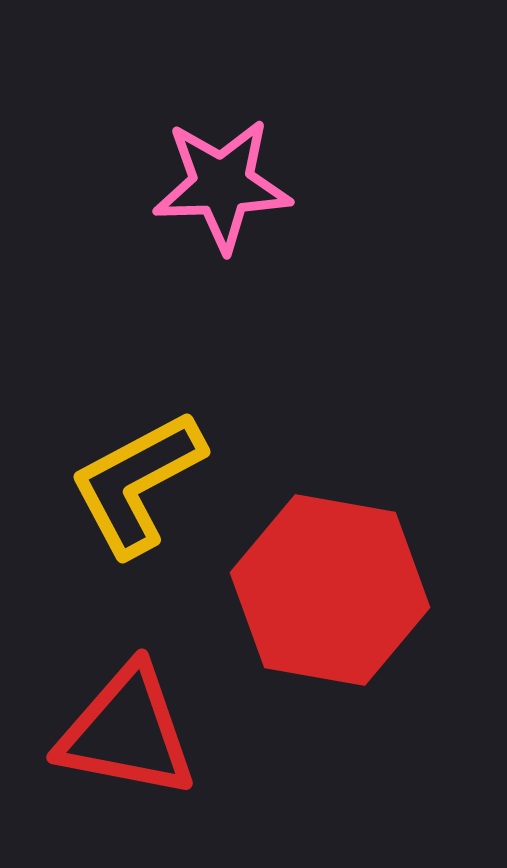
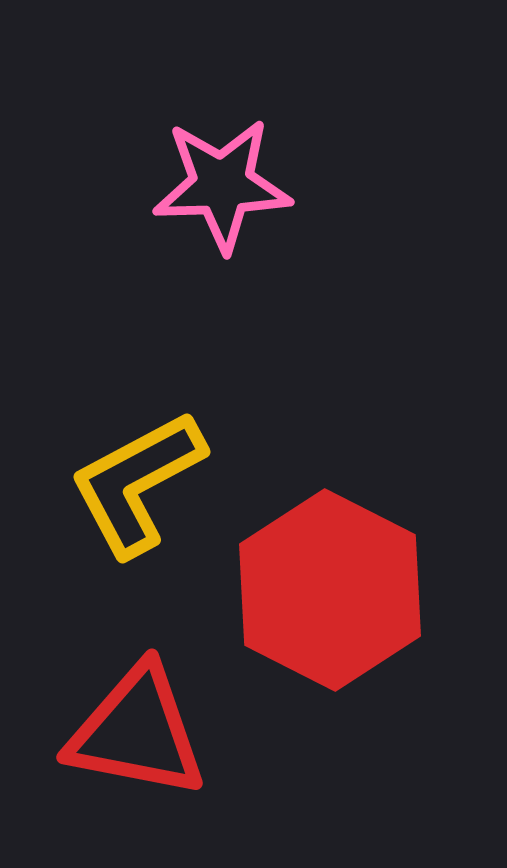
red hexagon: rotated 17 degrees clockwise
red triangle: moved 10 px right
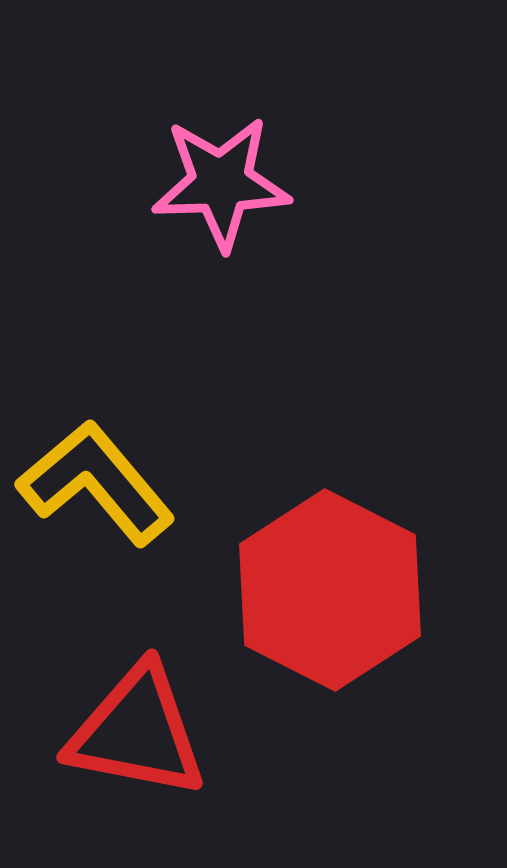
pink star: moved 1 px left, 2 px up
yellow L-shape: moved 41 px left; rotated 78 degrees clockwise
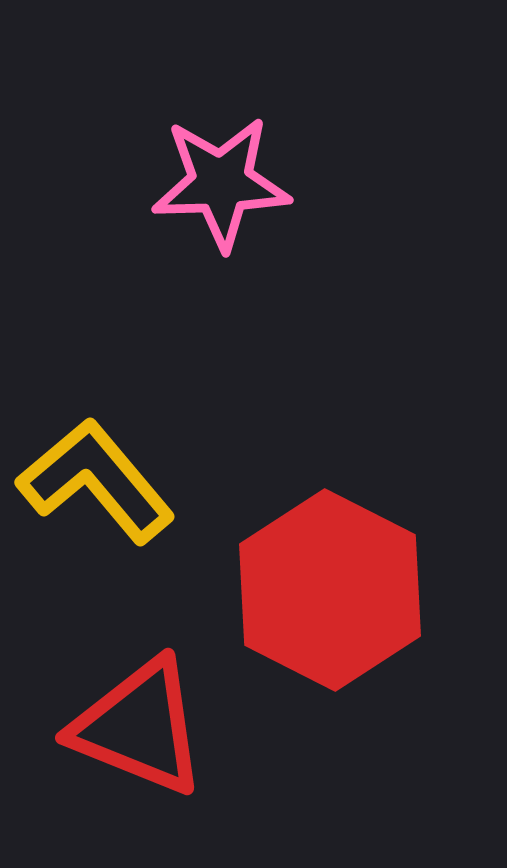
yellow L-shape: moved 2 px up
red triangle: moved 2 px right, 5 px up; rotated 11 degrees clockwise
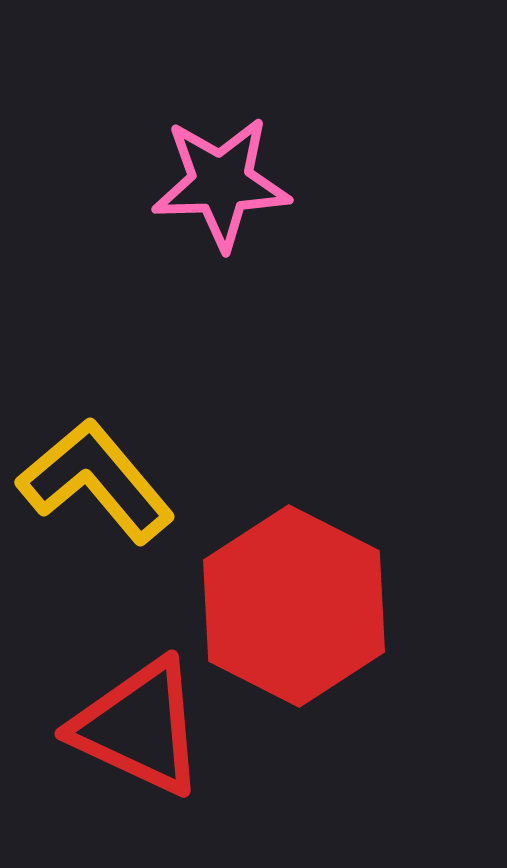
red hexagon: moved 36 px left, 16 px down
red triangle: rotated 3 degrees clockwise
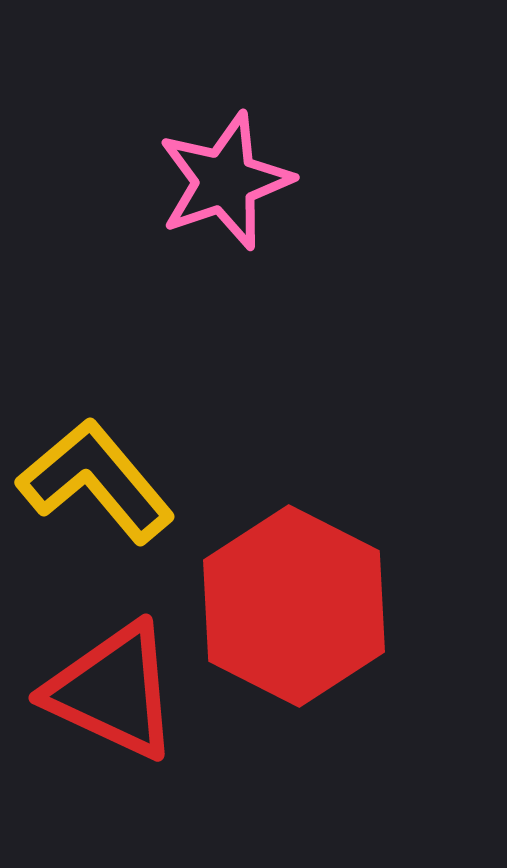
pink star: moved 4 px right, 2 px up; rotated 17 degrees counterclockwise
red triangle: moved 26 px left, 36 px up
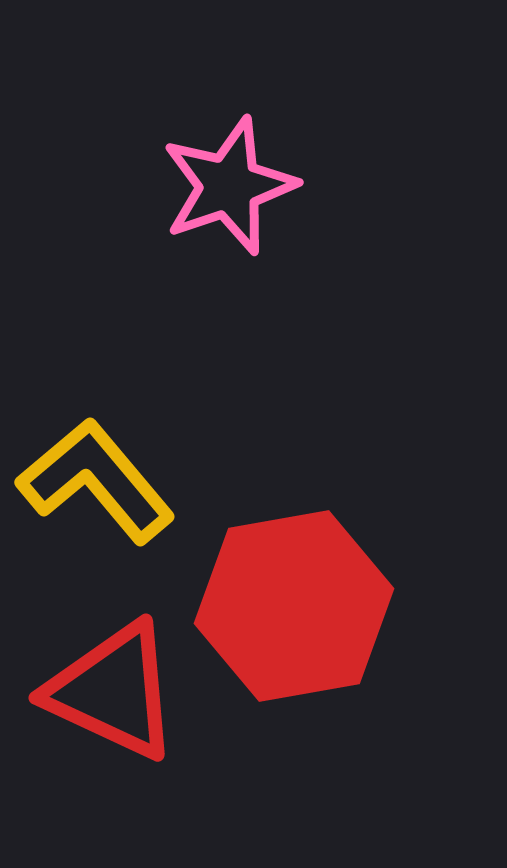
pink star: moved 4 px right, 5 px down
red hexagon: rotated 23 degrees clockwise
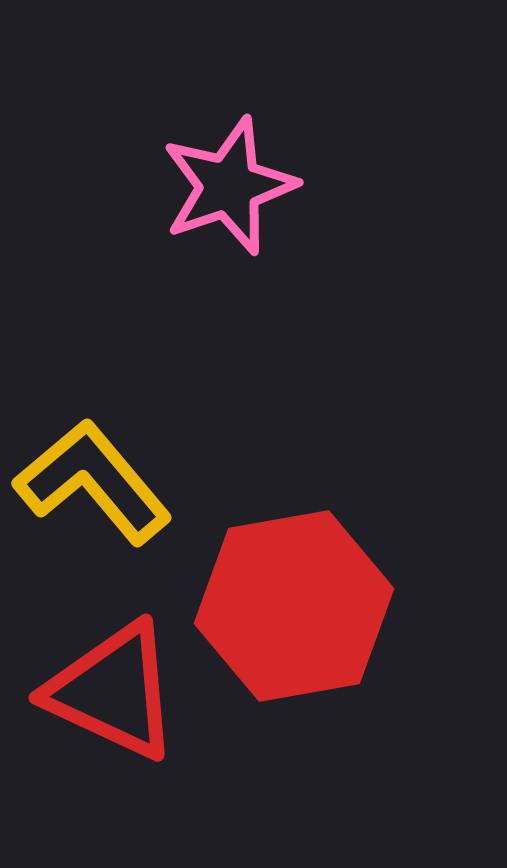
yellow L-shape: moved 3 px left, 1 px down
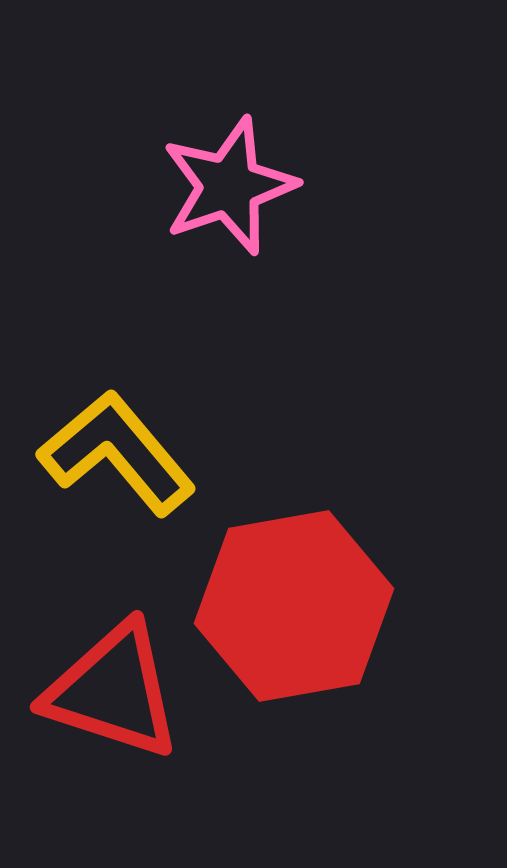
yellow L-shape: moved 24 px right, 29 px up
red triangle: rotated 7 degrees counterclockwise
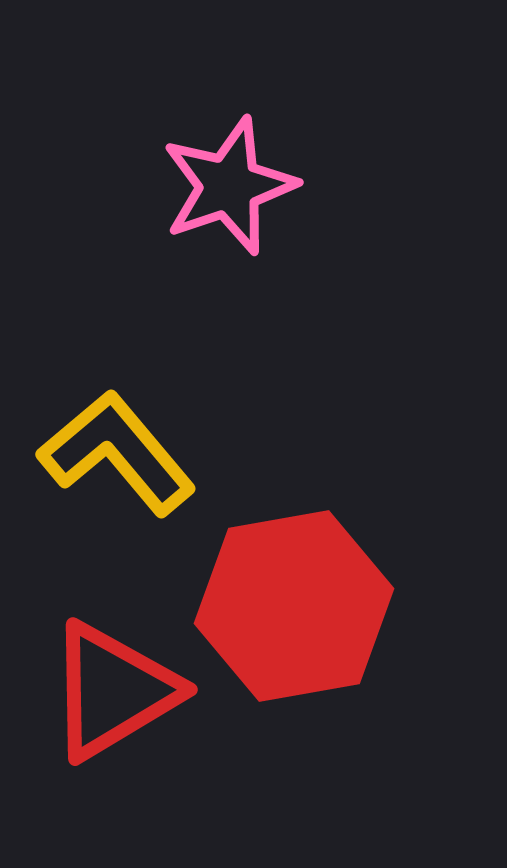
red triangle: rotated 49 degrees counterclockwise
